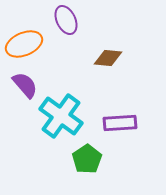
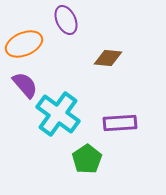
cyan cross: moved 3 px left, 2 px up
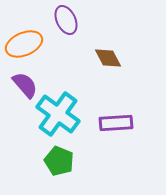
brown diamond: rotated 56 degrees clockwise
purple rectangle: moved 4 px left
green pentagon: moved 28 px left, 2 px down; rotated 16 degrees counterclockwise
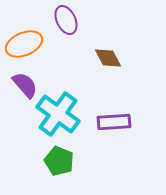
purple rectangle: moved 2 px left, 1 px up
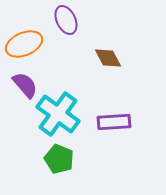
green pentagon: moved 2 px up
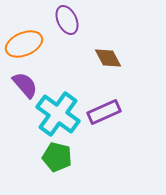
purple ellipse: moved 1 px right
purple rectangle: moved 10 px left, 10 px up; rotated 20 degrees counterclockwise
green pentagon: moved 2 px left, 2 px up; rotated 8 degrees counterclockwise
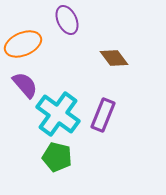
orange ellipse: moved 1 px left
brown diamond: moved 6 px right; rotated 8 degrees counterclockwise
purple rectangle: moved 1 px left, 3 px down; rotated 44 degrees counterclockwise
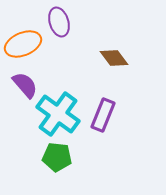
purple ellipse: moved 8 px left, 2 px down; rotated 8 degrees clockwise
green pentagon: rotated 8 degrees counterclockwise
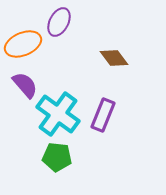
purple ellipse: rotated 44 degrees clockwise
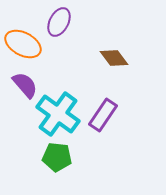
orange ellipse: rotated 51 degrees clockwise
purple rectangle: rotated 12 degrees clockwise
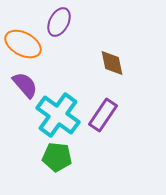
brown diamond: moved 2 px left, 5 px down; rotated 24 degrees clockwise
cyan cross: moved 1 px down
